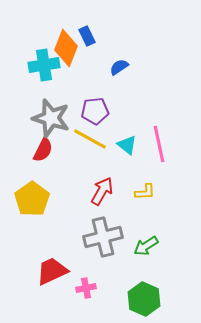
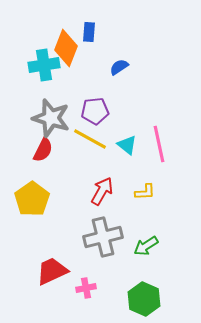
blue rectangle: moved 2 px right, 4 px up; rotated 30 degrees clockwise
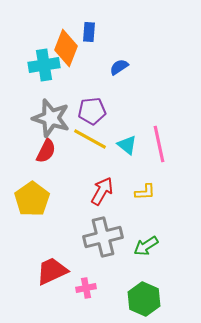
purple pentagon: moved 3 px left
red semicircle: moved 3 px right, 1 px down
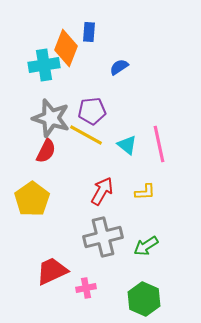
yellow line: moved 4 px left, 4 px up
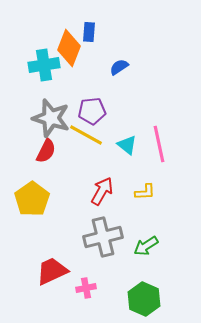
orange diamond: moved 3 px right
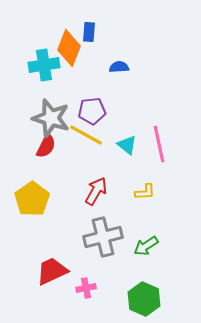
blue semicircle: rotated 30 degrees clockwise
red semicircle: moved 5 px up
red arrow: moved 6 px left
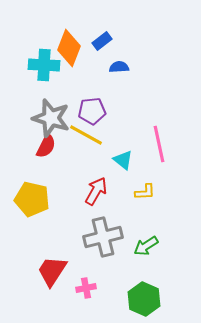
blue rectangle: moved 13 px right, 9 px down; rotated 48 degrees clockwise
cyan cross: rotated 12 degrees clockwise
cyan triangle: moved 4 px left, 15 px down
yellow pentagon: rotated 24 degrees counterclockwise
red trapezoid: rotated 32 degrees counterclockwise
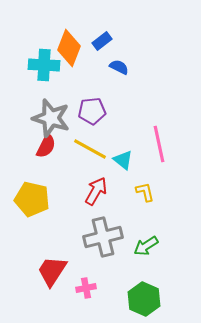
blue semicircle: rotated 30 degrees clockwise
yellow line: moved 4 px right, 14 px down
yellow L-shape: rotated 100 degrees counterclockwise
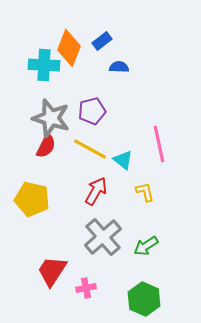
blue semicircle: rotated 24 degrees counterclockwise
purple pentagon: rotated 8 degrees counterclockwise
gray cross: rotated 27 degrees counterclockwise
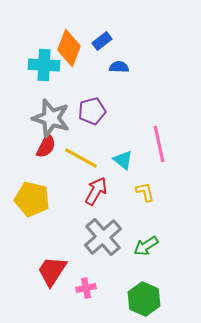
yellow line: moved 9 px left, 9 px down
